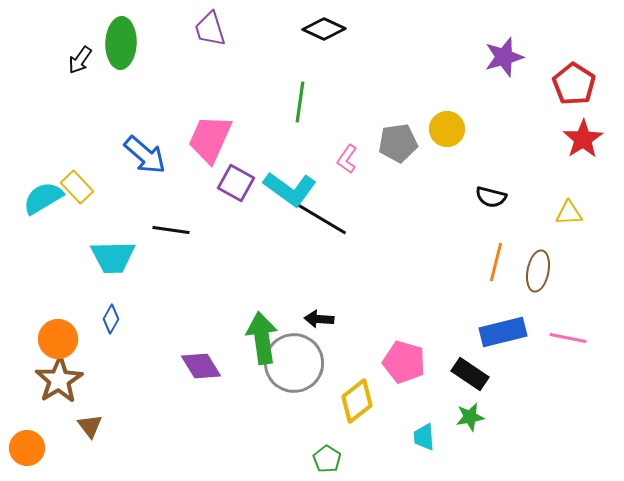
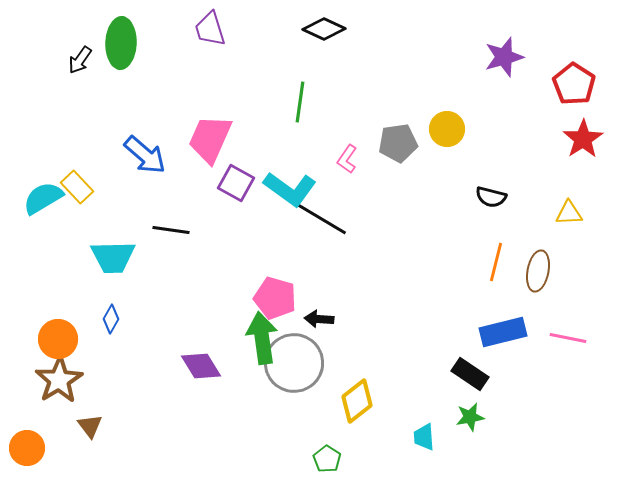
pink pentagon at (404, 362): moved 129 px left, 64 px up
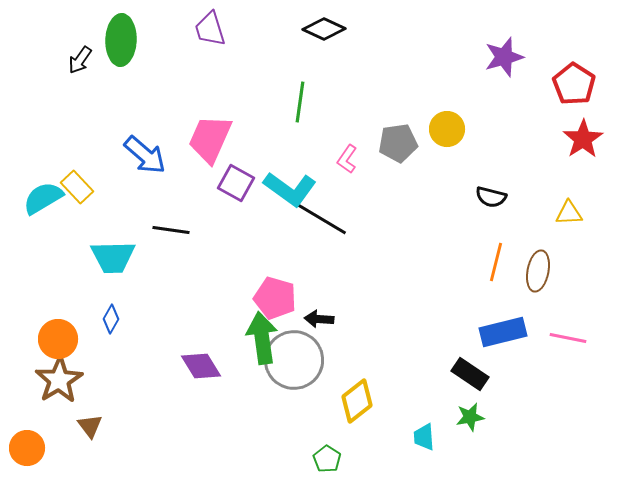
green ellipse at (121, 43): moved 3 px up
gray circle at (294, 363): moved 3 px up
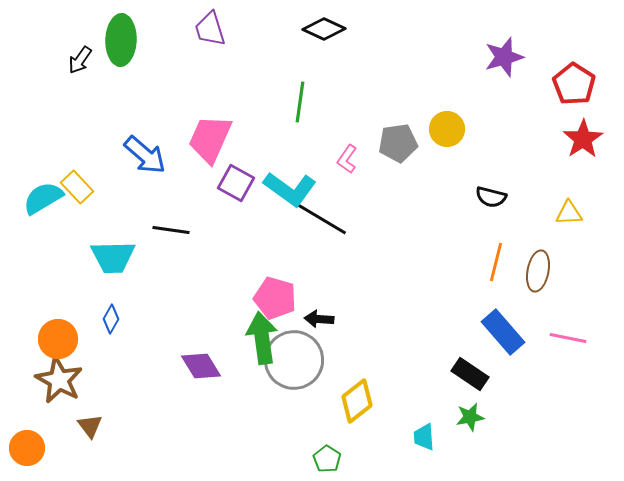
blue rectangle at (503, 332): rotated 63 degrees clockwise
brown star at (59, 380): rotated 12 degrees counterclockwise
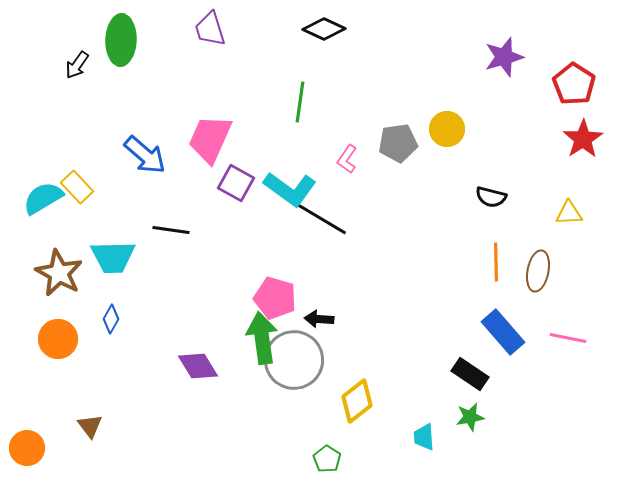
black arrow at (80, 60): moved 3 px left, 5 px down
orange line at (496, 262): rotated 15 degrees counterclockwise
purple diamond at (201, 366): moved 3 px left
brown star at (59, 380): moved 107 px up
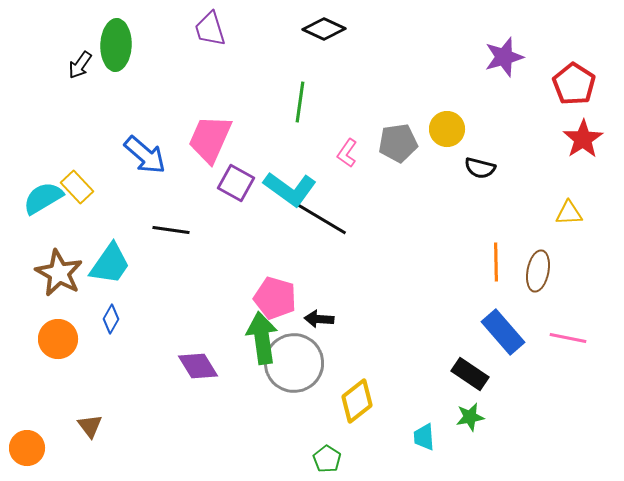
green ellipse at (121, 40): moved 5 px left, 5 px down
black arrow at (77, 65): moved 3 px right
pink L-shape at (347, 159): moved 6 px up
black semicircle at (491, 197): moved 11 px left, 29 px up
cyan trapezoid at (113, 257): moved 3 px left, 7 px down; rotated 54 degrees counterclockwise
gray circle at (294, 360): moved 3 px down
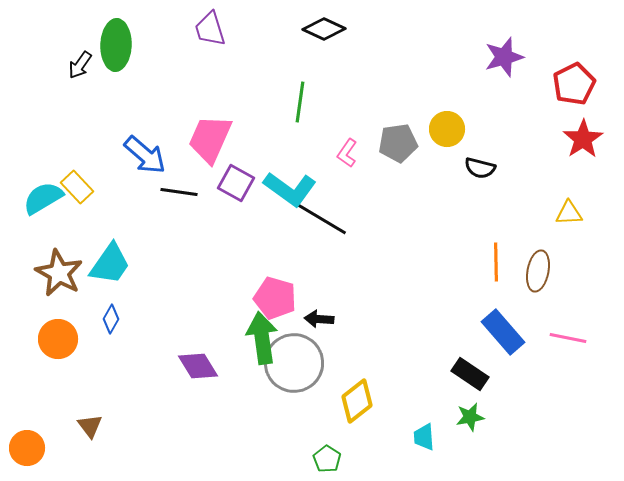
red pentagon at (574, 84): rotated 12 degrees clockwise
black line at (171, 230): moved 8 px right, 38 px up
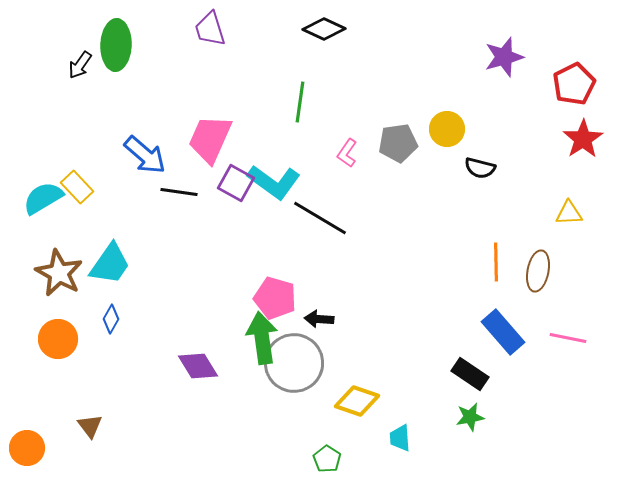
cyan L-shape at (290, 189): moved 16 px left, 7 px up
yellow diamond at (357, 401): rotated 57 degrees clockwise
cyan trapezoid at (424, 437): moved 24 px left, 1 px down
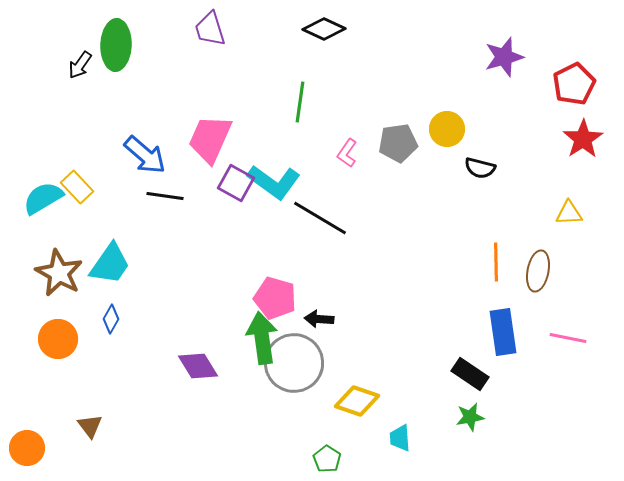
black line at (179, 192): moved 14 px left, 4 px down
blue rectangle at (503, 332): rotated 33 degrees clockwise
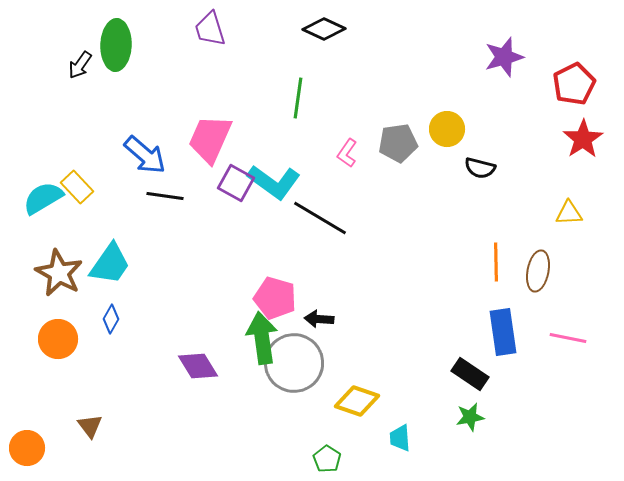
green line at (300, 102): moved 2 px left, 4 px up
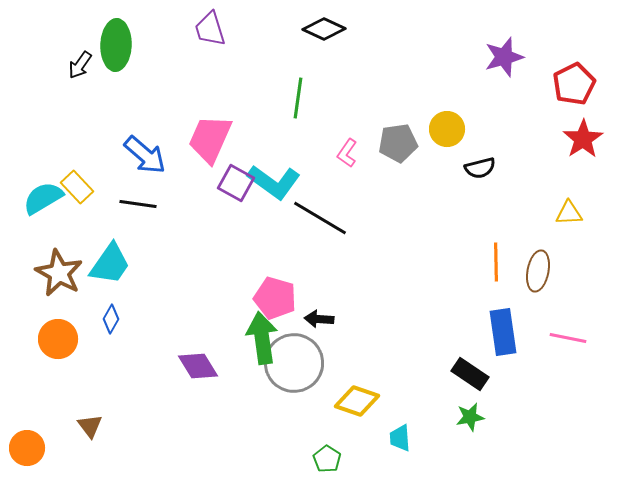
black semicircle at (480, 168): rotated 28 degrees counterclockwise
black line at (165, 196): moved 27 px left, 8 px down
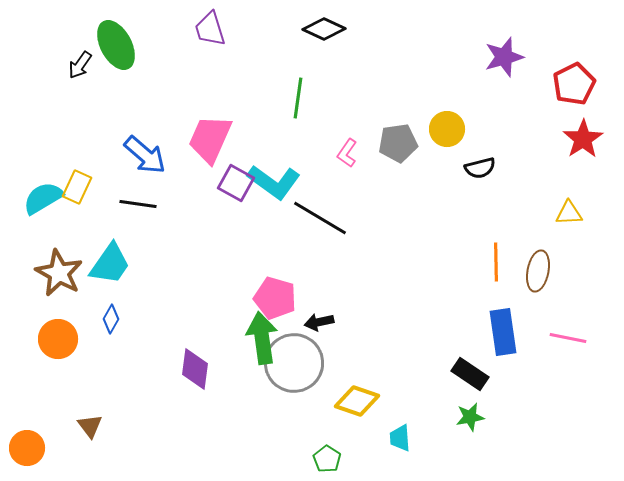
green ellipse at (116, 45): rotated 30 degrees counterclockwise
yellow rectangle at (77, 187): rotated 68 degrees clockwise
black arrow at (319, 319): moved 3 px down; rotated 16 degrees counterclockwise
purple diamond at (198, 366): moved 3 px left, 3 px down; rotated 39 degrees clockwise
